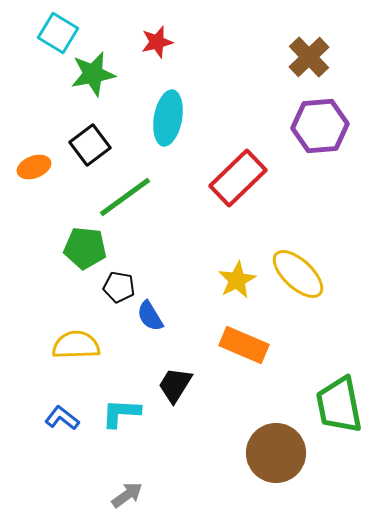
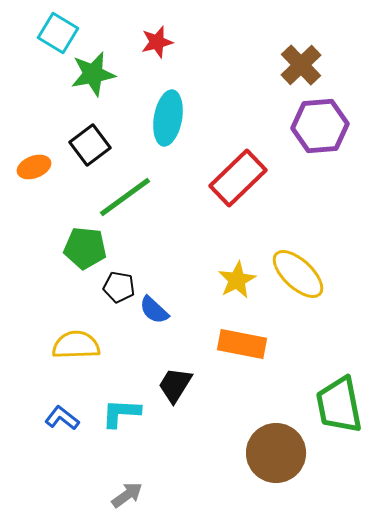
brown cross: moved 8 px left, 8 px down
blue semicircle: moved 4 px right, 6 px up; rotated 16 degrees counterclockwise
orange rectangle: moved 2 px left, 1 px up; rotated 12 degrees counterclockwise
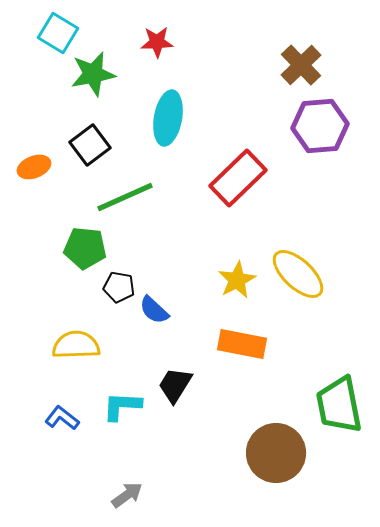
red star: rotated 12 degrees clockwise
green line: rotated 12 degrees clockwise
cyan L-shape: moved 1 px right, 7 px up
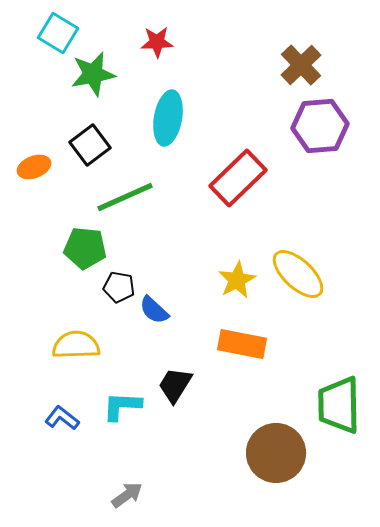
green trapezoid: rotated 10 degrees clockwise
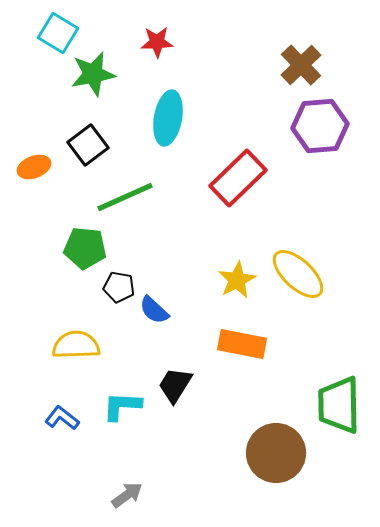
black square: moved 2 px left
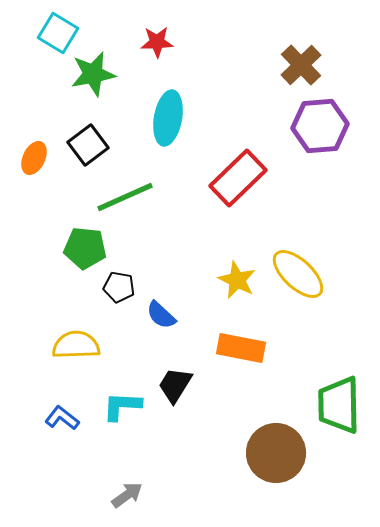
orange ellipse: moved 9 px up; rotated 44 degrees counterclockwise
yellow star: rotated 18 degrees counterclockwise
blue semicircle: moved 7 px right, 5 px down
orange rectangle: moved 1 px left, 4 px down
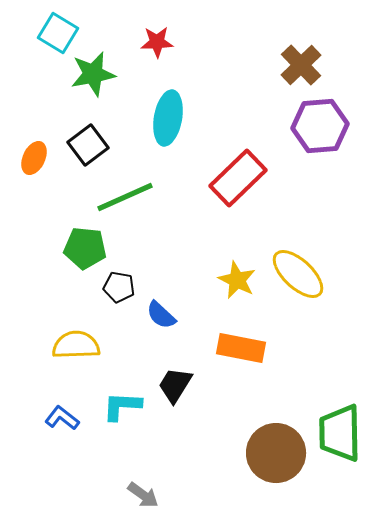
green trapezoid: moved 1 px right, 28 px down
gray arrow: moved 16 px right; rotated 72 degrees clockwise
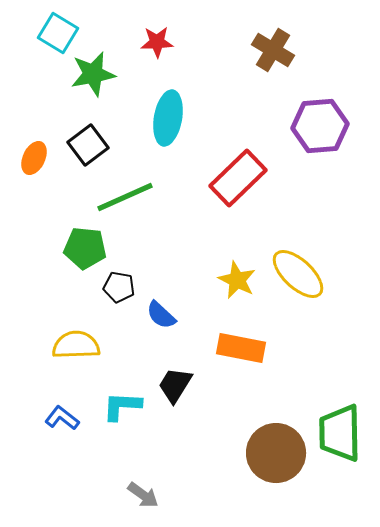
brown cross: moved 28 px left, 15 px up; rotated 15 degrees counterclockwise
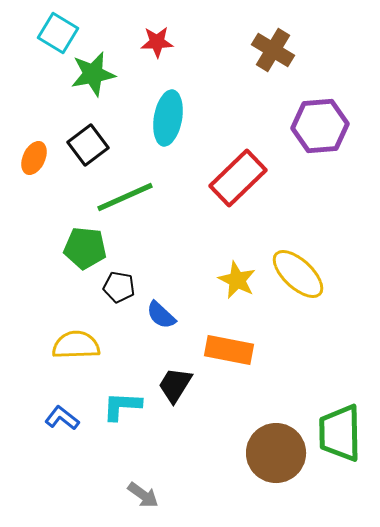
orange rectangle: moved 12 px left, 2 px down
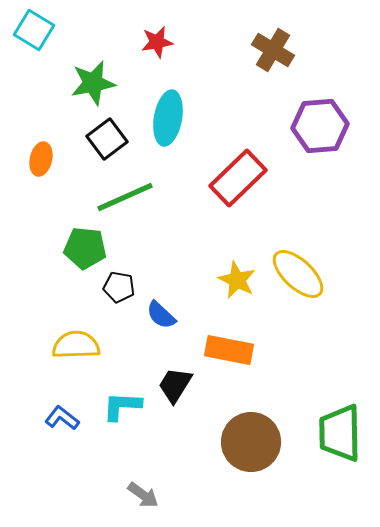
cyan square: moved 24 px left, 3 px up
red star: rotated 8 degrees counterclockwise
green star: moved 9 px down
black square: moved 19 px right, 6 px up
orange ellipse: moved 7 px right, 1 px down; rotated 12 degrees counterclockwise
brown circle: moved 25 px left, 11 px up
